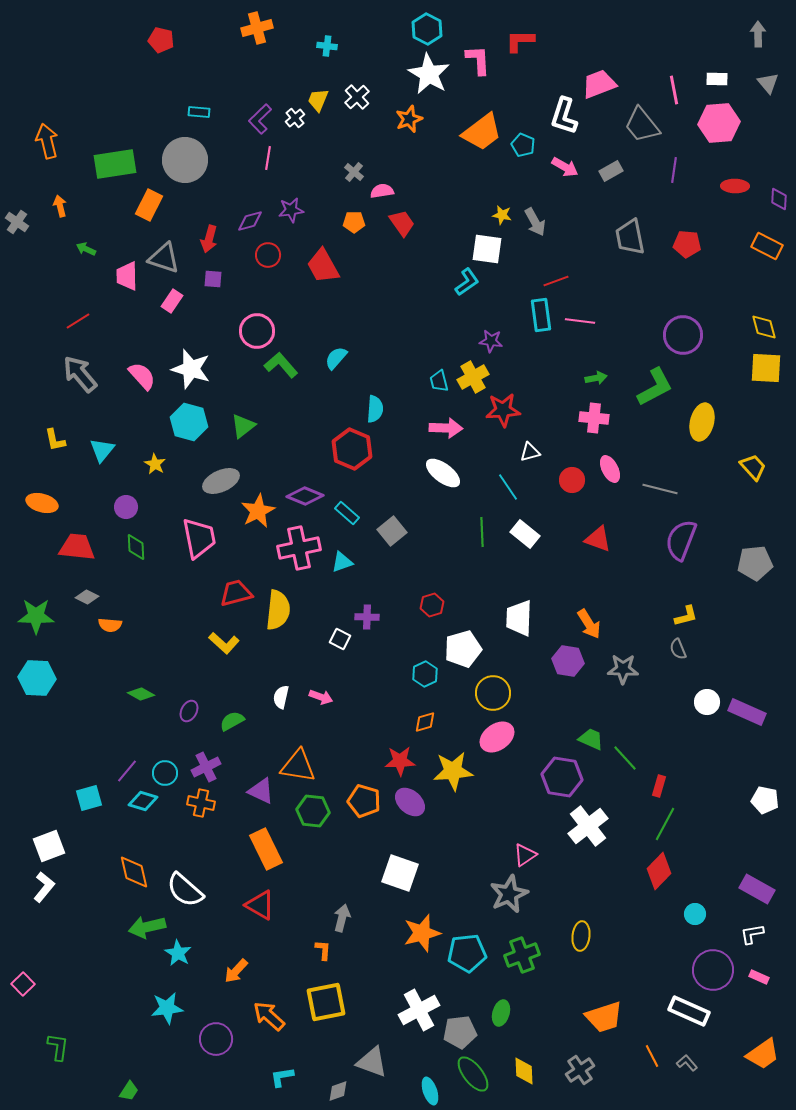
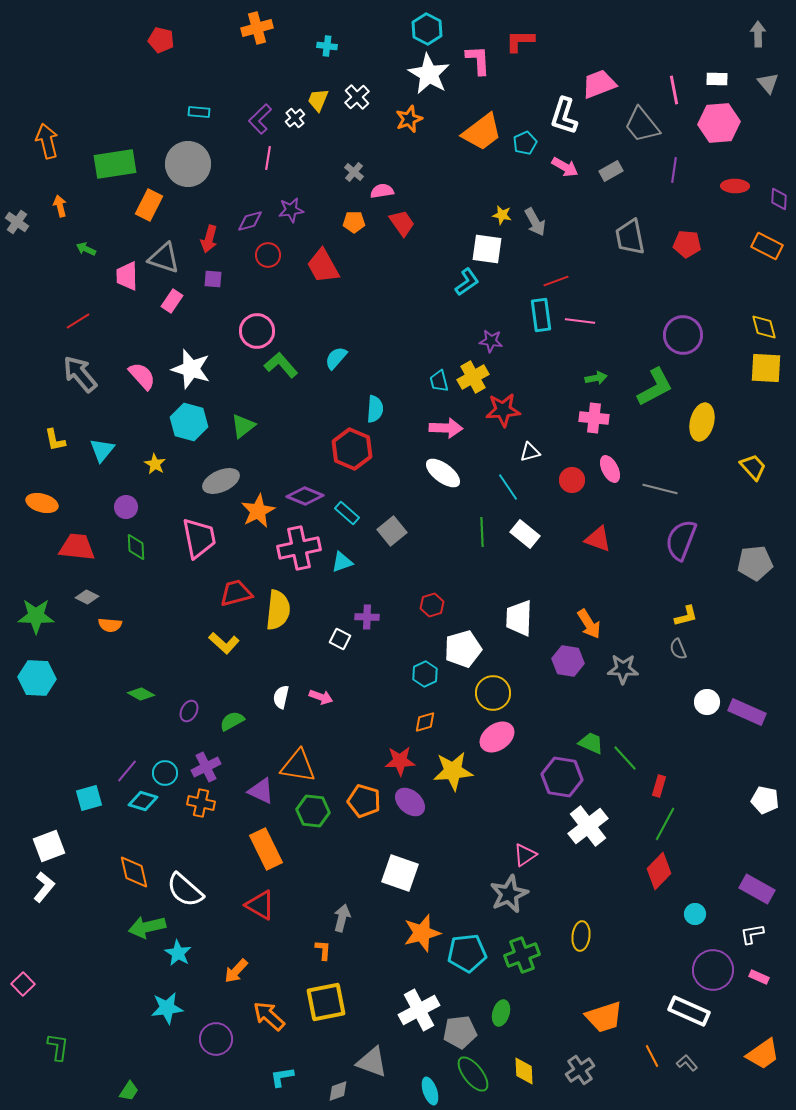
cyan pentagon at (523, 145): moved 2 px right, 2 px up; rotated 25 degrees clockwise
gray circle at (185, 160): moved 3 px right, 4 px down
green trapezoid at (591, 739): moved 4 px down
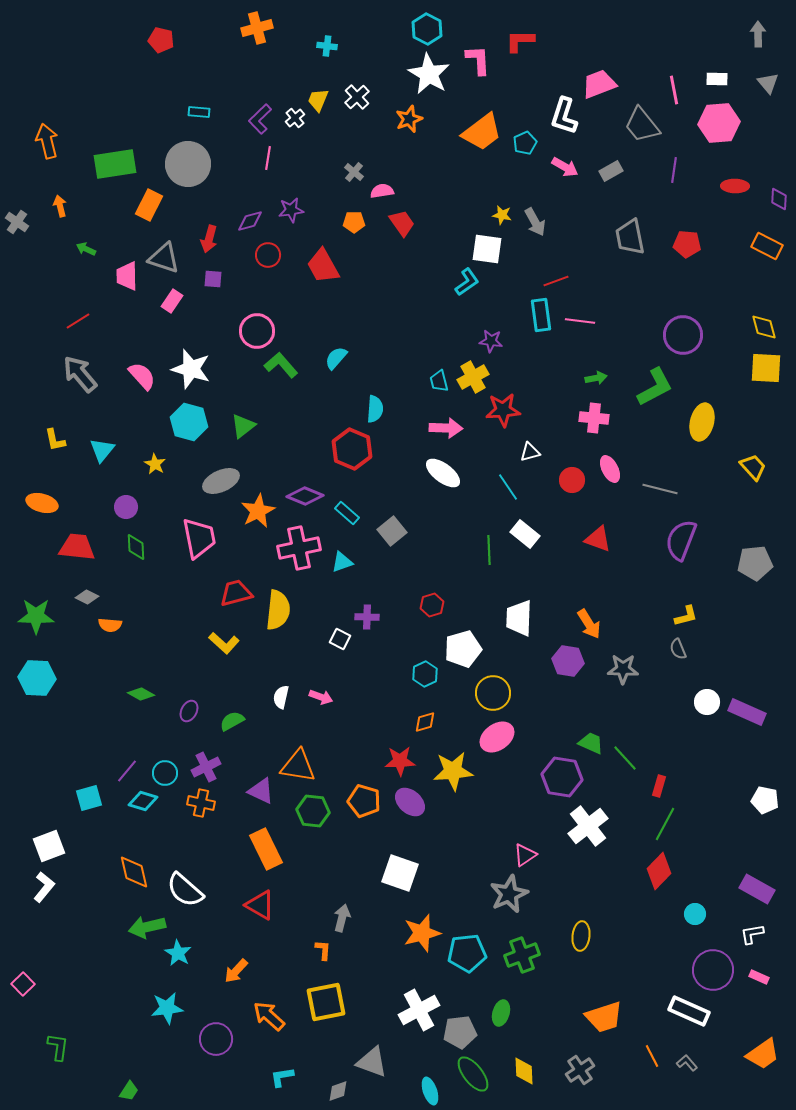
green line at (482, 532): moved 7 px right, 18 px down
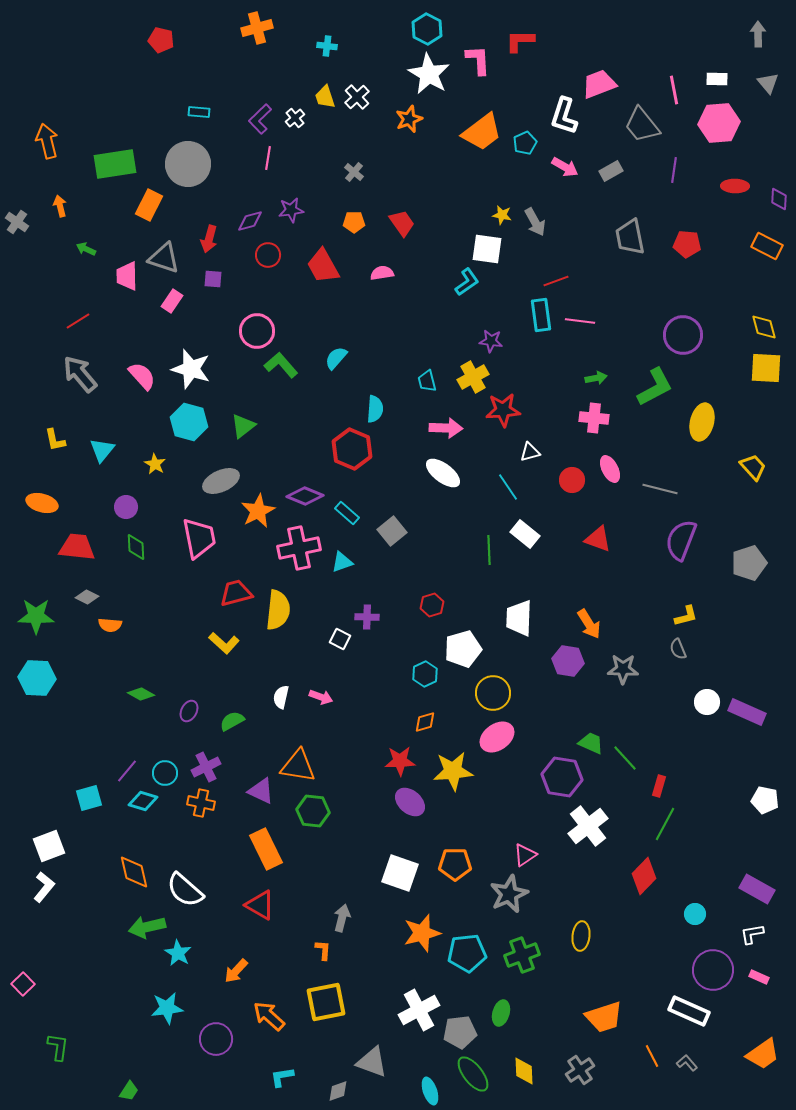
yellow trapezoid at (318, 100): moved 7 px right, 3 px up; rotated 40 degrees counterclockwise
pink semicircle at (382, 191): moved 82 px down
cyan trapezoid at (439, 381): moved 12 px left
gray pentagon at (755, 563): moved 6 px left; rotated 12 degrees counterclockwise
orange pentagon at (364, 801): moved 91 px right, 63 px down; rotated 16 degrees counterclockwise
red diamond at (659, 871): moved 15 px left, 5 px down
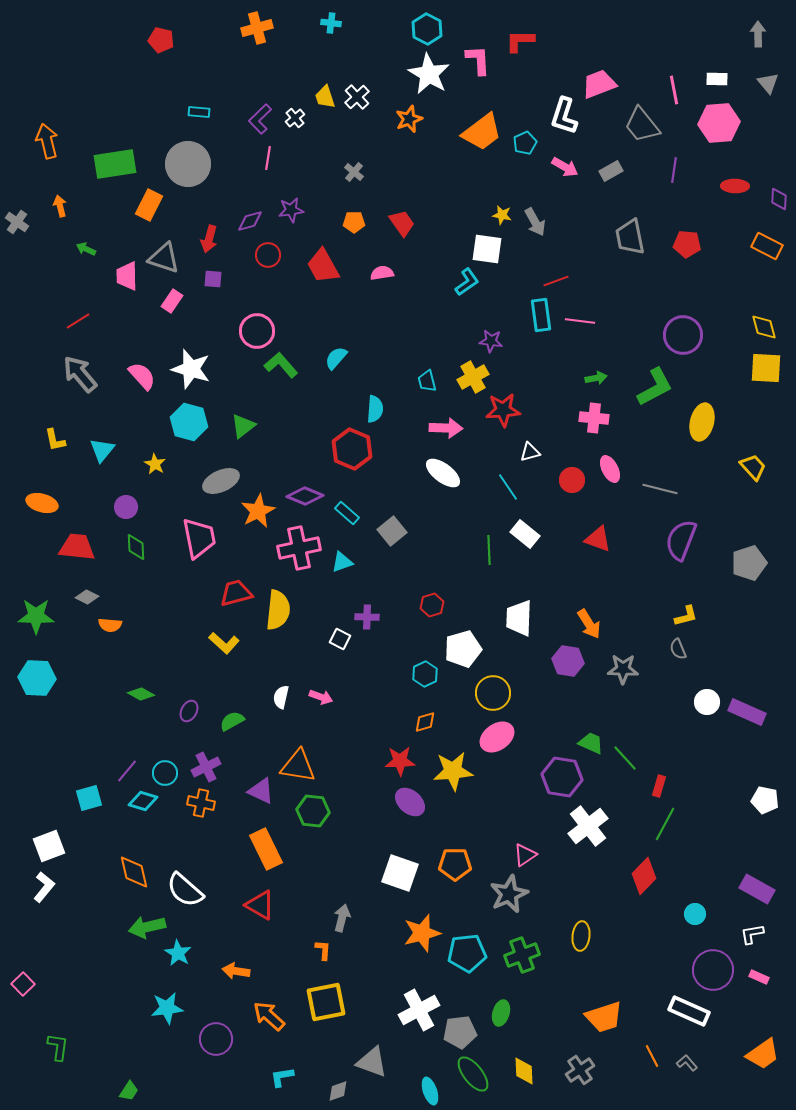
cyan cross at (327, 46): moved 4 px right, 23 px up
orange arrow at (236, 971): rotated 56 degrees clockwise
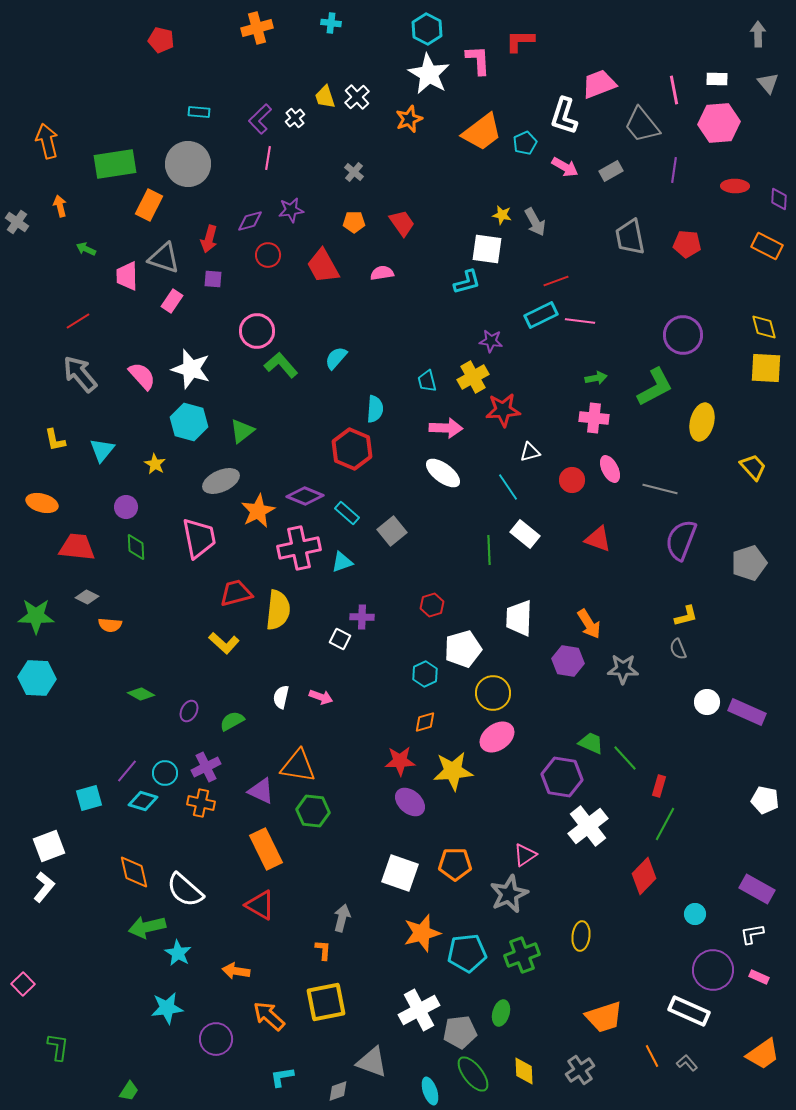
cyan L-shape at (467, 282): rotated 20 degrees clockwise
cyan rectangle at (541, 315): rotated 72 degrees clockwise
green triangle at (243, 426): moved 1 px left, 5 px down
purple cross at (367, 617): moved 5 px left
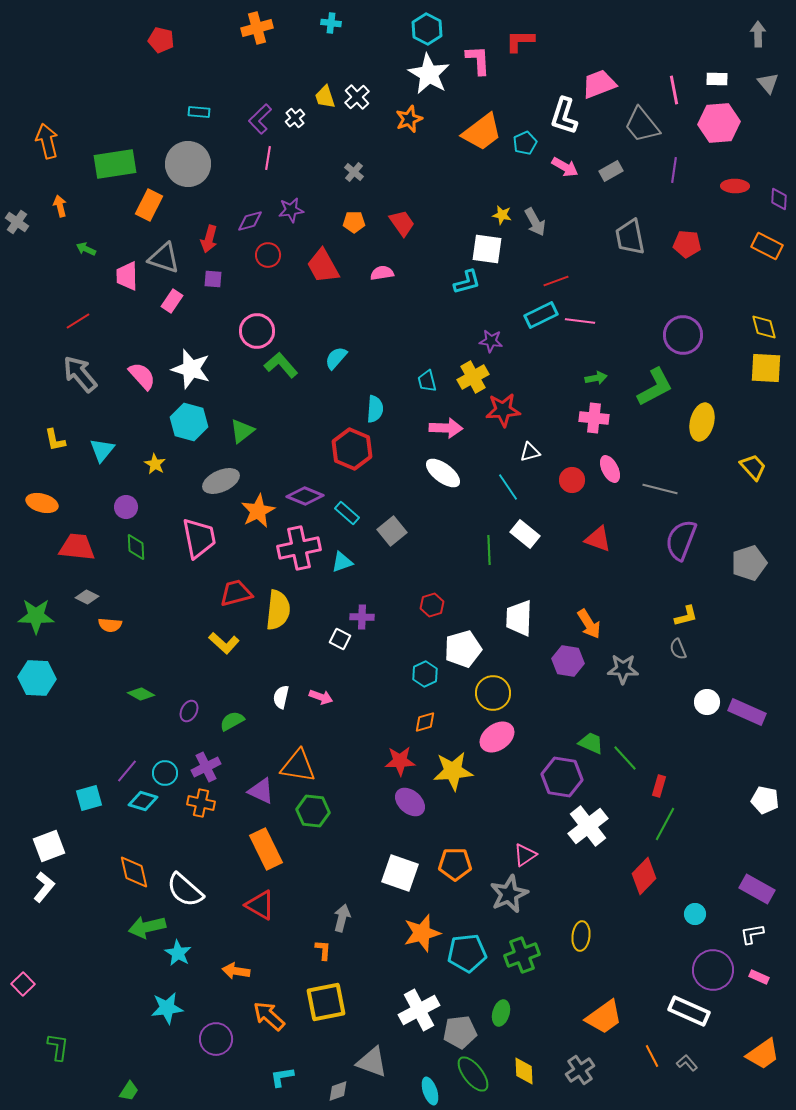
orange trapezoid at (604, 1017): rotated 18 degrees counterclockwise
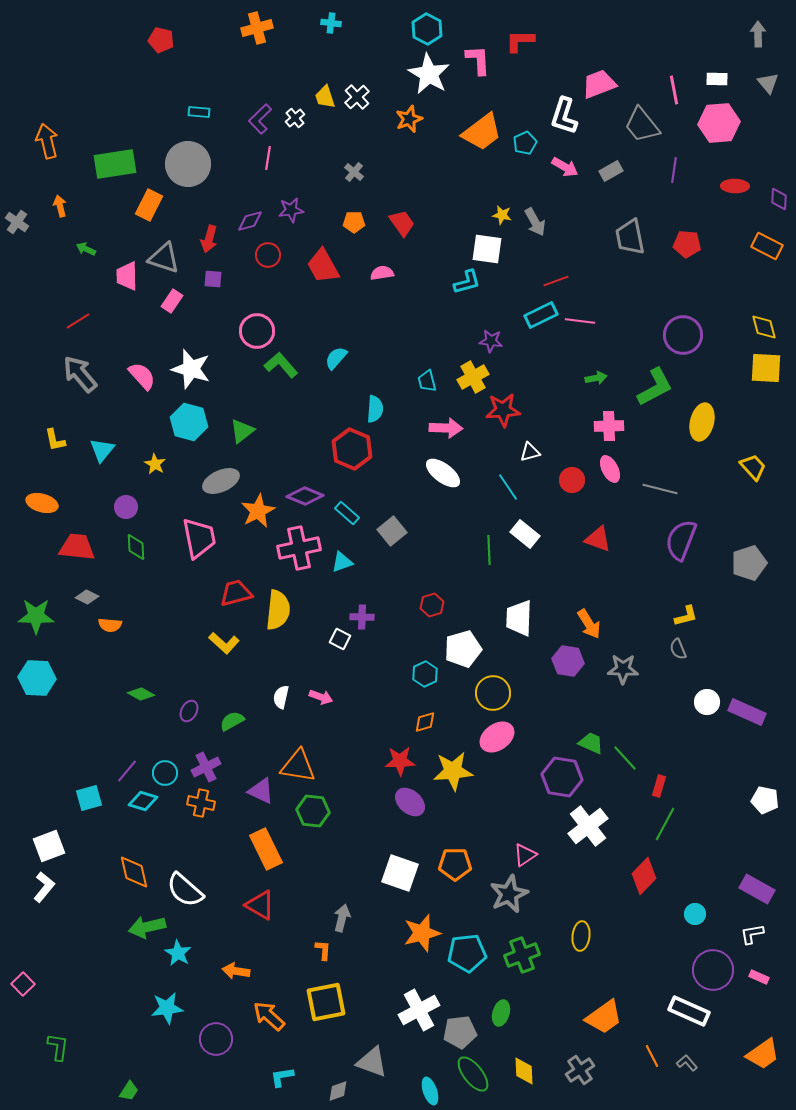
pink cross at (594, 418): moved 15 px right, 8 px down; rotated 8 degrees counterclockwise
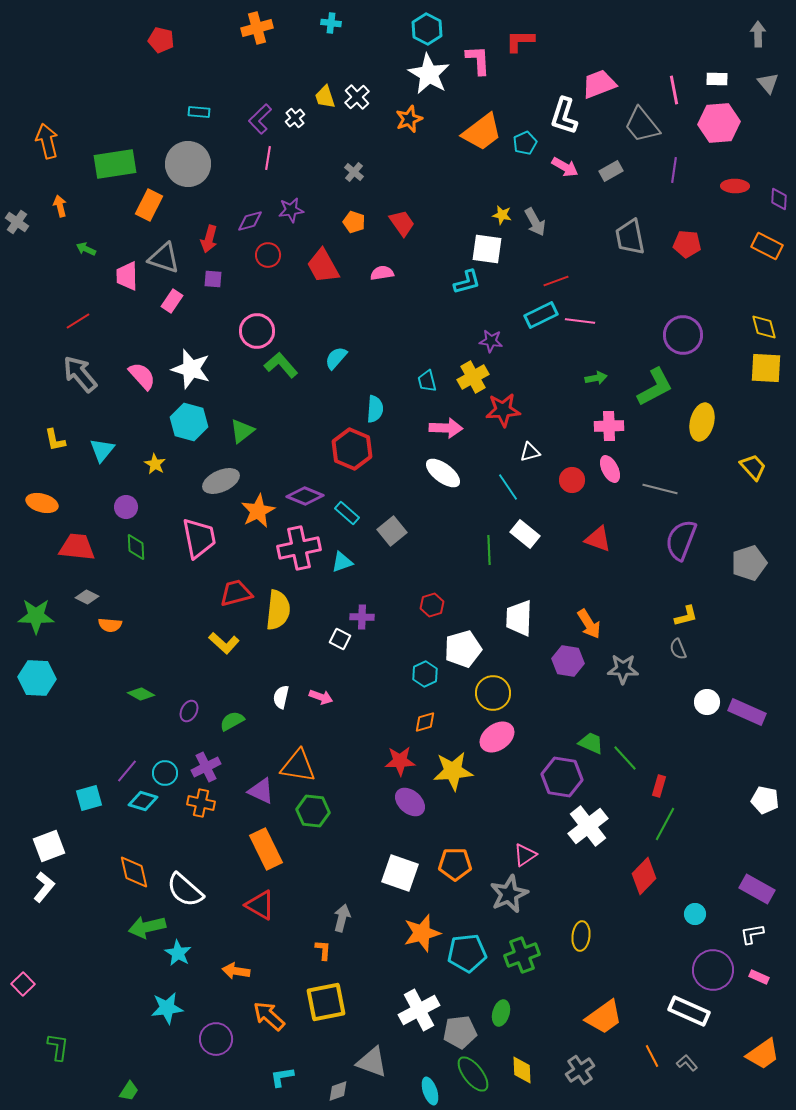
orange pentagon at (354, 222): rotated 20 degrees clockwise
yellow diamond at (524, 1071): moved 2 px left, 1 px up
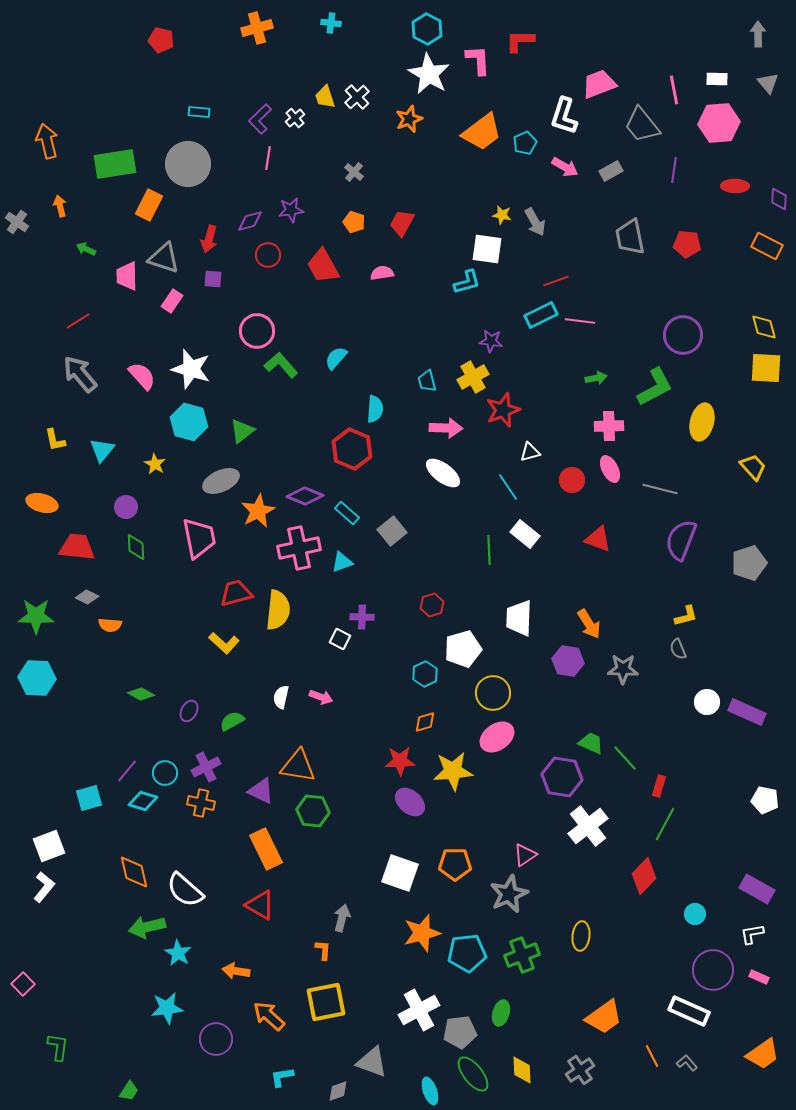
red trapezoid at (402, 223): rotated 116 degrees counterclockwise
red star at (503, 410): rotated 16 degrees counterclockwise
